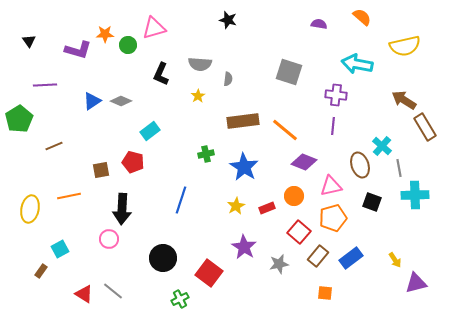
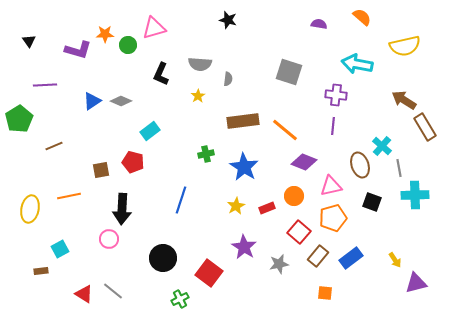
brown rectangle at (41, 271): rotated 48 degrees clockwise
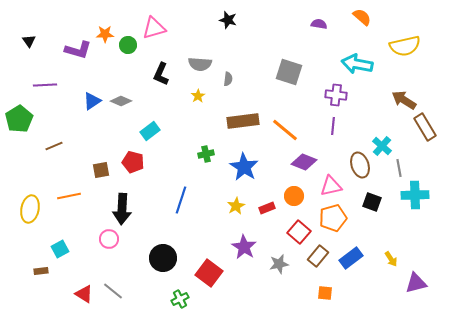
yellow arrow at (395, 260): moved 4 px left, 1 px up
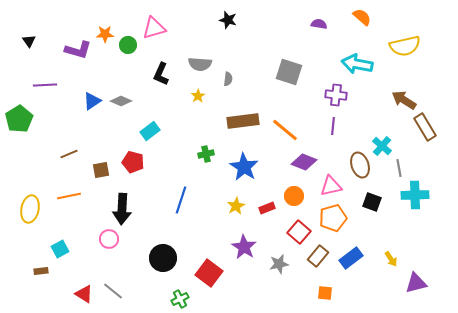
brown line at (54, 146): moved 15 px right, 8 px down
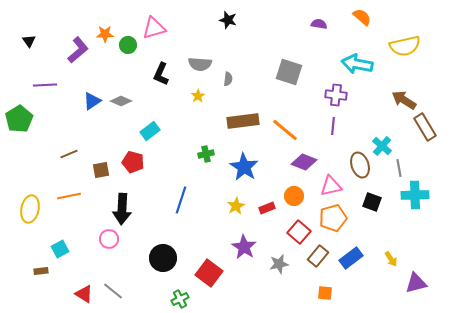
purple L-shape at (78, 50): rotated 56 degrees counterclockwise
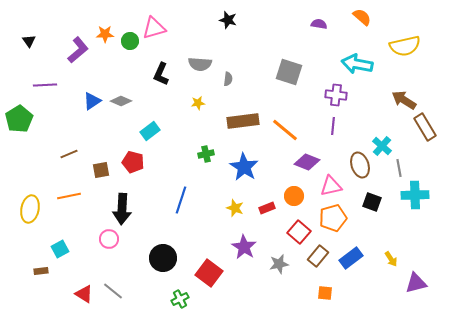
green circle at (128, 45): moved 2 px right, 4 px up
yellow star at (198, 96): moved 7 px down; rotated 24 degrees clockwise
purple diamond at (304, 162): moved 3 px right
yellow star at (236, 206): moved 1 px left, 2 px down; rotated 24 degrees counterclockwise
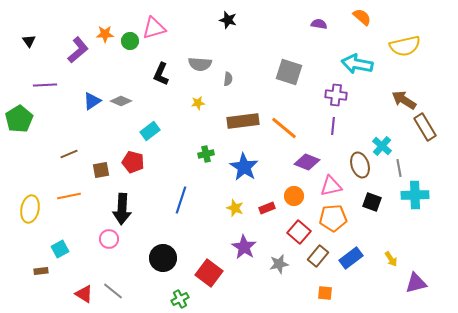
orange line at (285, 130): moved 1 px left, 2 px up
orange pentagon at (333, 218): rotated 12 degrees clockwise
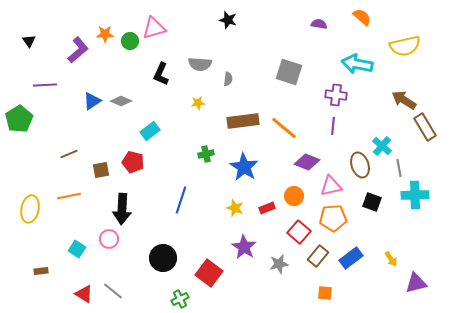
cyan square at (60, 249): moved 17 px right; rotated 30 degrees counterclockwise
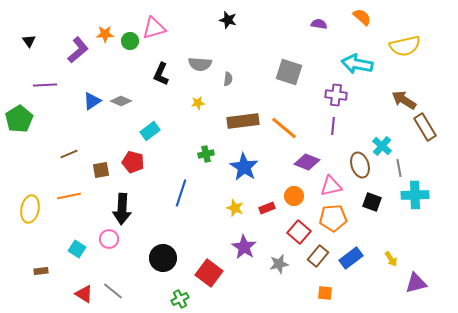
blue line at (181, 200): moved 7 px up
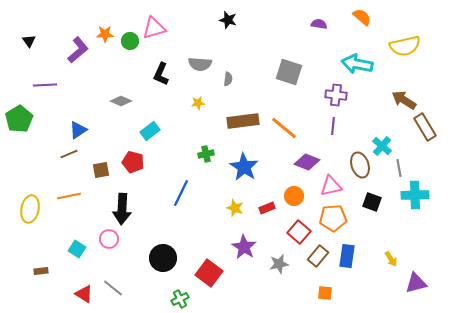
blue triangle at (92, 101): moved 14 px left, 29 px down
blue line at (181, 193): rotated 8 degrees clockwise
blue rectangle at (351, 258): moved 4 px left, 2 px up; rotated 45 degrees counterclockwise
gray line at (113, 291): moved 3 px up
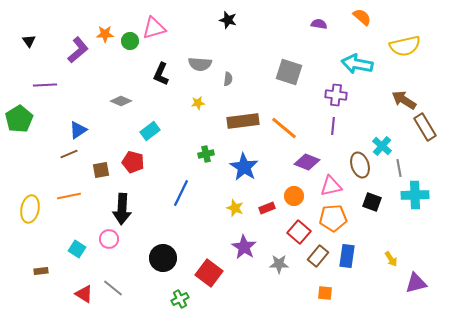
gray star at (279, 264): rotated 12 degrees clockwise
